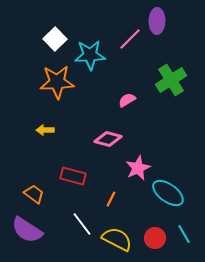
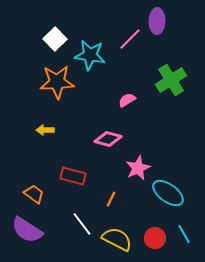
cyan star: rotated 12 degrees clockwise
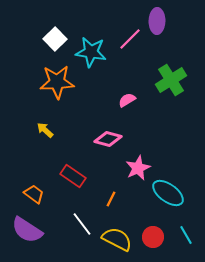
cyan star: moved 1 px right, 3 px up
yellow arrow: rotated 42 degrees clockwise
red rectangle: rotated 20 degrees clockwise
cyan line: moved 2 px right, 1 px down
red circle: moved 2 px left, 1 px up
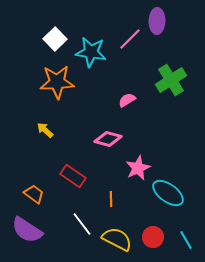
orange line: rotated 28 degrees counterclockwise
cyan line: moved 5 px down
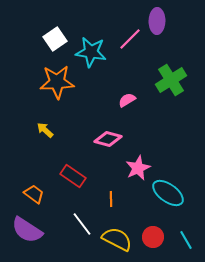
white square: rotated 10 degrees clockwise
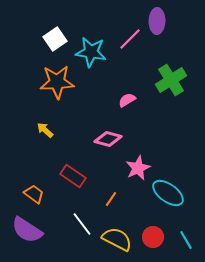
orange line: rotated 35 degrees clockwise
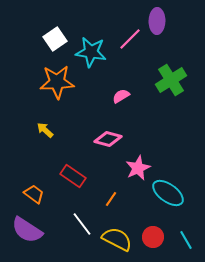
pink semicircle: moved 6 px left, 4 px up
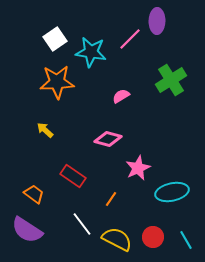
cyan ellipse: moved 4 px right, 1 px up; rotated 48 degrees counterclockwise
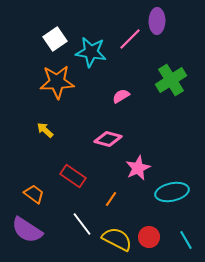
red circle: moved 4 px left
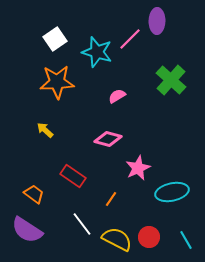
cyan star: moved 6 px right; rotated 8 degrees clockwise
green cross: rotated 16 degrees counterclockwise
pink semicircle: moved 4 px left
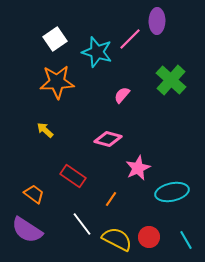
pink semicircle: moved 5 px right, 1 px up; rotated 18 degrees counterclockwise
